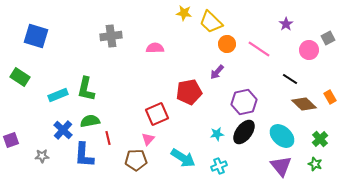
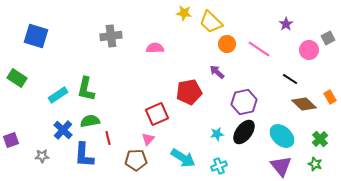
purple arrow: rotated 91 degrees clockwise
green rectangle: moved 3 px left, 1 px down
cyan rectangle: rotated 12 degrees counterclockwise
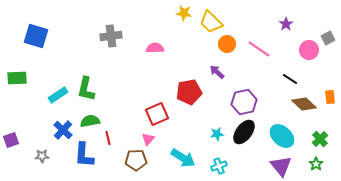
green rectangle: rotated 36 degrees counterclockwise
orange rectangle: rotated 24 degrees clockwise
green star: moved 1 px right; rotated 16 degrees clockwise
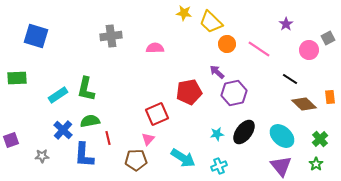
purple hexagon: moved 10 px left, 9 px up
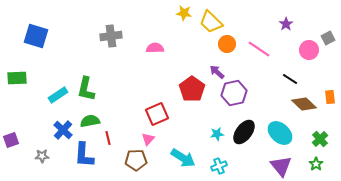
red pentagon: moved 3 px right, 3 px up; rotated 25 degrees counterclockwise
cyan ellipse: moved 2 px left, 3 px up
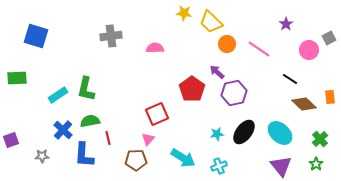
gray square: moved 1 px right
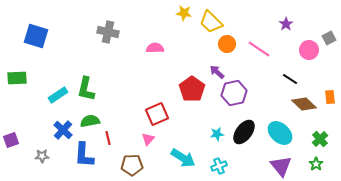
gray cross: moved 3 px left, 4 px up; rotated 20 degrees clockwise
brown pentagon: moved 4 px left, 5 px down
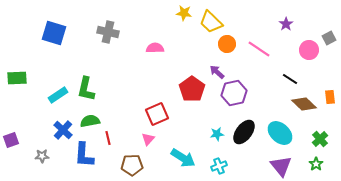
blue square: moved 18 px right, 3 px up
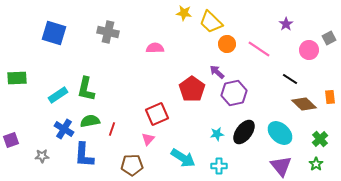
blue cross: moved 1 px right, 1 px up; rotated 12 degrees counterclockwise
red line: moved 4 px right, 9 px up; rotated 32 degrees clockwise
cyan cross: rotated 21 degrees clockwise
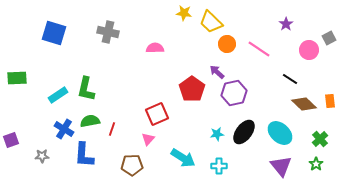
orange rectangle: moved 4 px down
